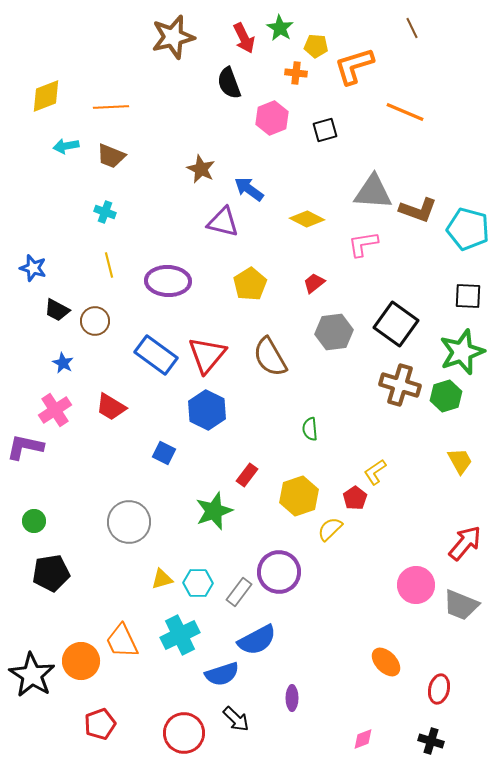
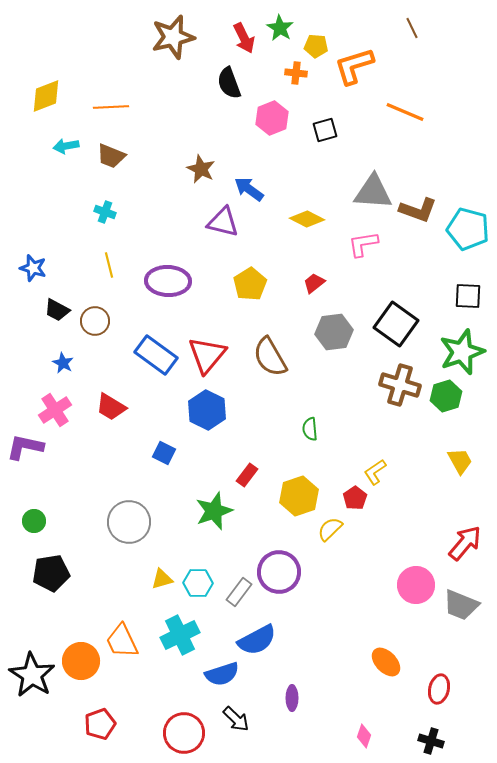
pink diamond at (363, 739): moved 1 px right, 3 px up; rotated 50 degrees counterclockwise
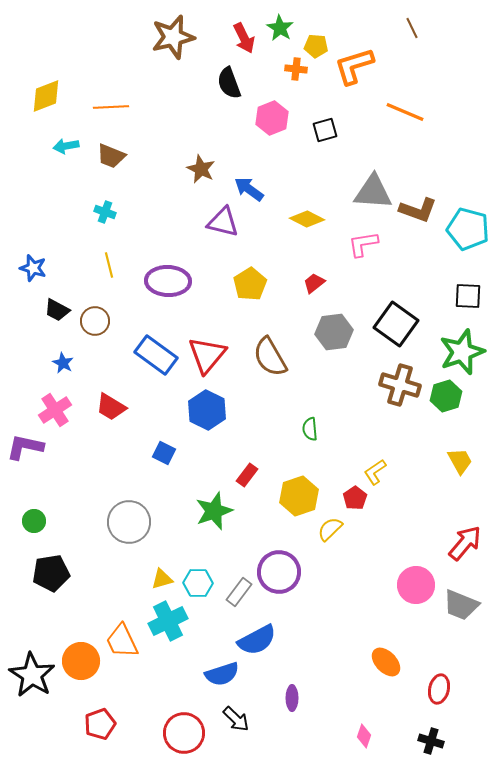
orange cross at (296, 73): moved 4 px up
cyan cross at (180, 635): moved 12 px left, 14 px up
